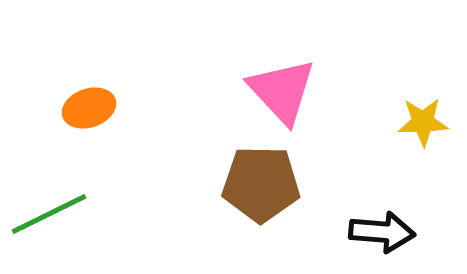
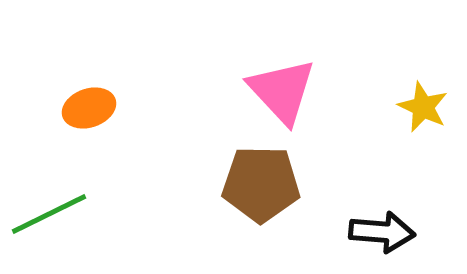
yellow star: moved 15 px up; rotated 27 degrees clockwise
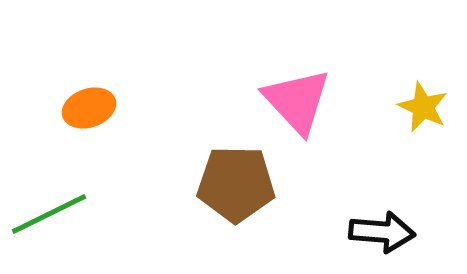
pink triangle: moved 15 px right, 10 px down
brown pentagon: moved 25 px left
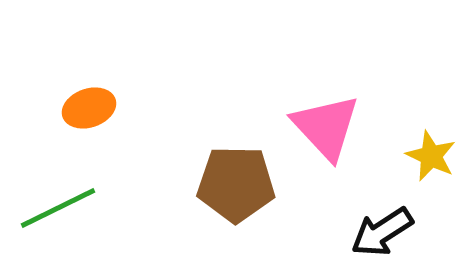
pink triangle: moved 29 px right, 26 px down
yellow star: moved 8 px right, 49 px down
green line: moved 9 px right, 6 px up
black arrow: rotated 142 degrees clockwise
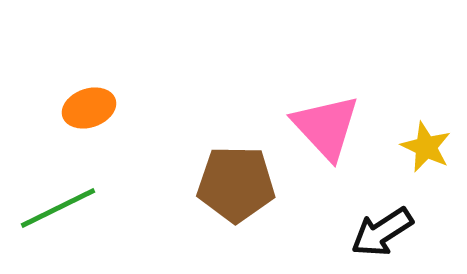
yellow star: moved 5 px left, 9 px up
